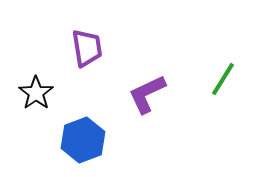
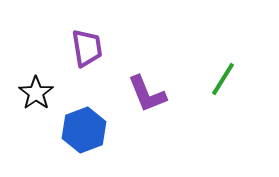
purple L-shape: rotated 87 degrees counterclockwise
blue hexagon: moved 1 px right, 10 px up
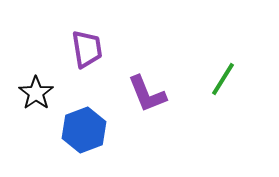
purple trapezoid: moved 1 px down
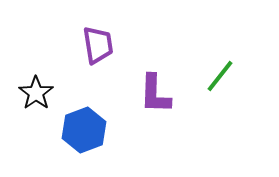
purple trapezoid: moved 11 px right, 4 px up
green line: moved 3 px left, 3 px up; rotated 6 degrees clockwise
purple L-shape: moved 8 px right; rotated 24 degrees clockwise
